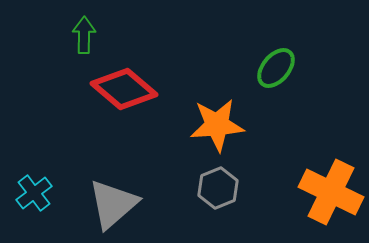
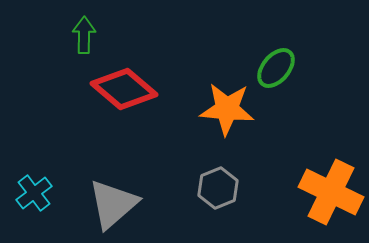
orange star: moved 10 px right, 16 px up; rotated 10 degrees clockwise
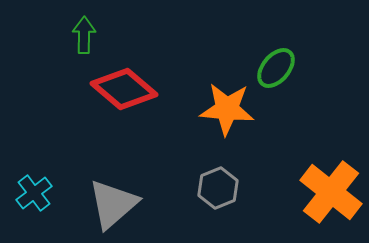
orange cross: rotated 12 degrees clockwise
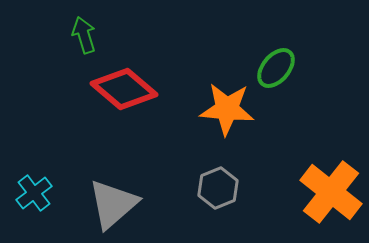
green arrow: rotated 18 degrees counterclockwise
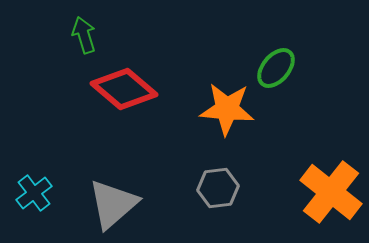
gray hexagon: rotated 15 degrees clockwise
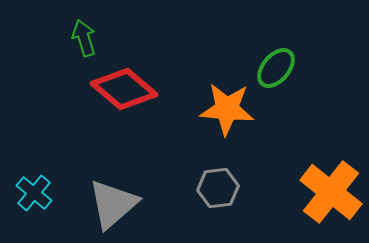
green arrow: moved 3 px down
cyan cross: rotated 12 degrees counterclockwise
